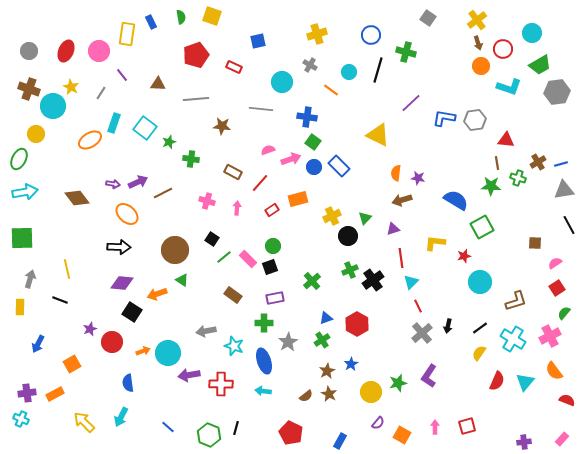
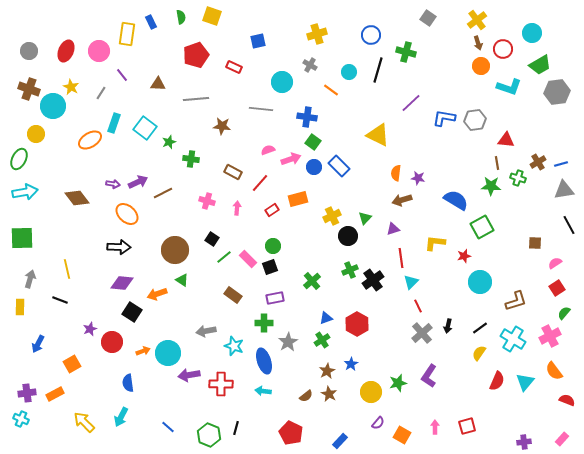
blue rectangle at (340, 441): rotated 14 degrees clockwise
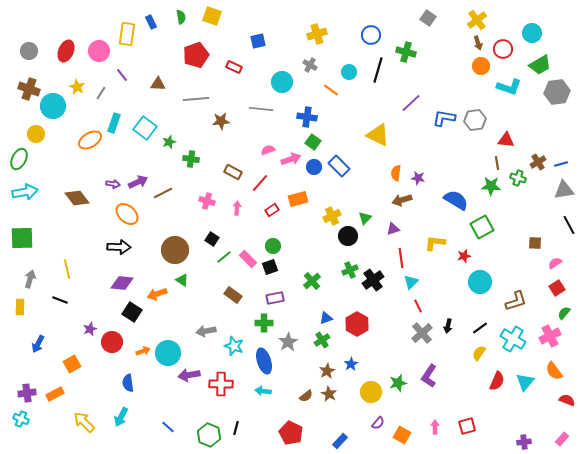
yellow star at (71, 87): moved 6 px right
brown star at (222, 126): moved 1 px left, 5 px up; rotated 12 degrees counterclockwise
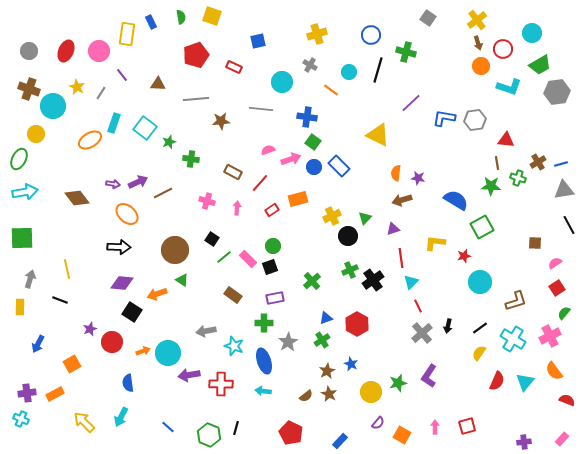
blue star at (351, 364): rotated 16 degrees counterclockwise
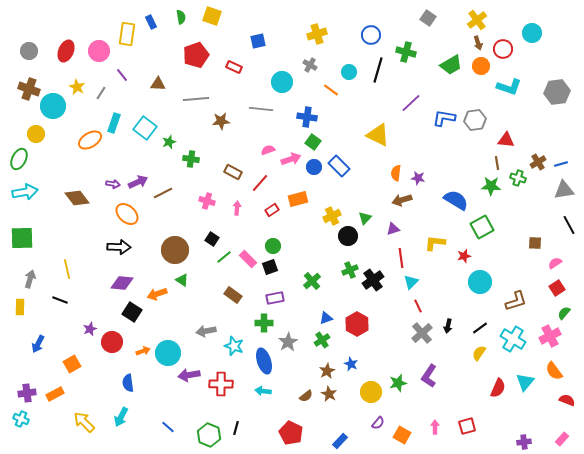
green trapezoid at (540, 65): moved 89 px left
red semicircle at (497, 381): moved 1 px right, 7 px down
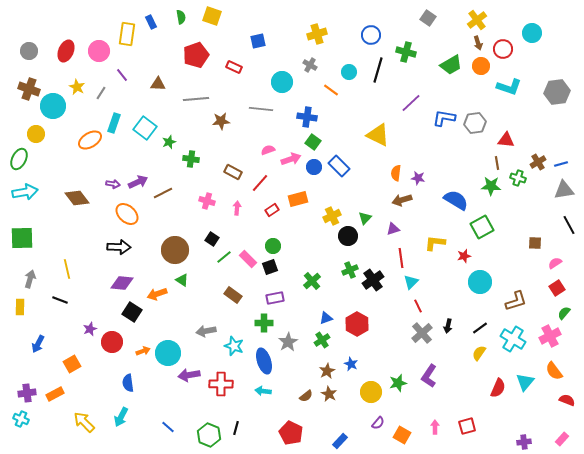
gray hexagon at (475, 120): moved 3 px down
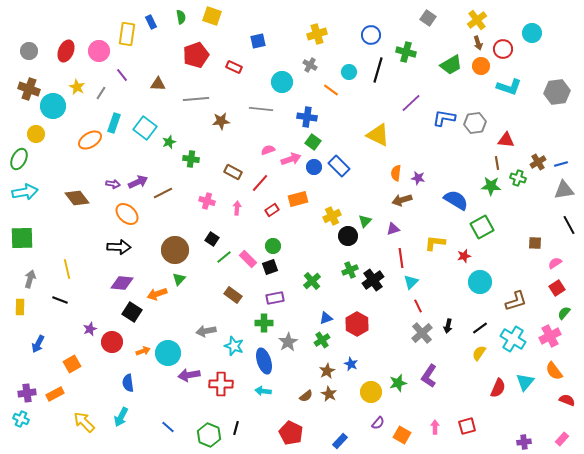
green triangle at (365, 218): moved 3 px down
green triangle at (182, 280): moved 3 px left, 1 px up; rotated 40 degrees clockwise
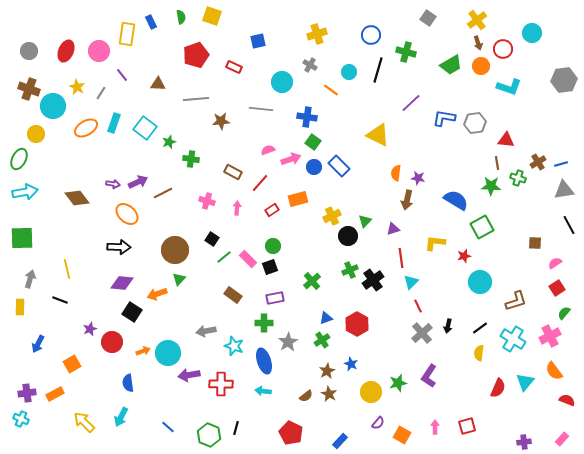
gray hexagon at (557, 92): moved 7 px right, 12 px up
orange ellipse at (90, 140): moved 4 px left, 12 px up
brown arrow at (402, 200): moved 5 px right; rotated 60 degrees counterclockwise
yellow semicircle at (479, 353): rotated 28 degrees counterclockwise
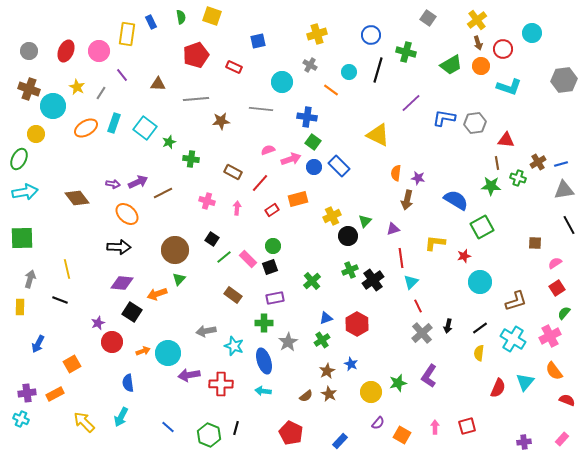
purple star at (90, 329): moved 8 px right, 6 px up
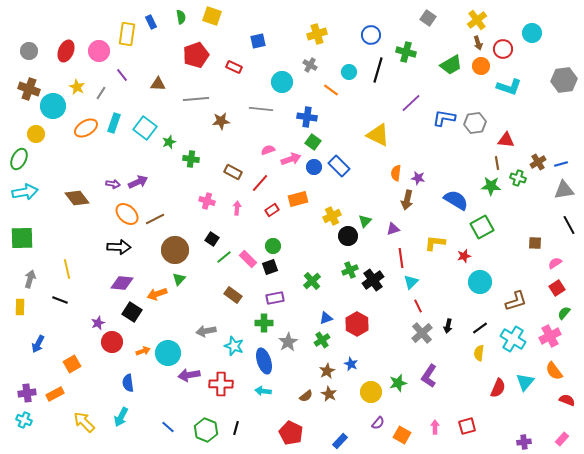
brown line at (163, 193): moved 8 px left, 26 px down
cyan cross at (21, 419): moved 3 px right, 1 px down
green hexagon at (209, 435): moved 3 px left, 5 px up
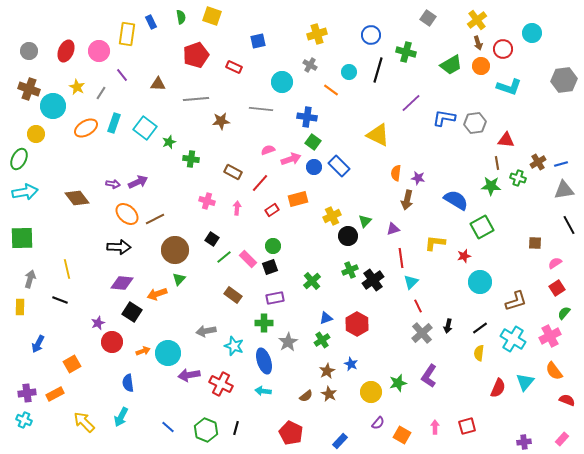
red cross at (221, 384): rotated 25 degrees clockwise
